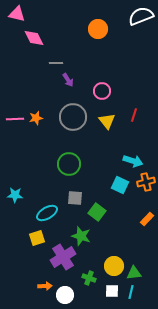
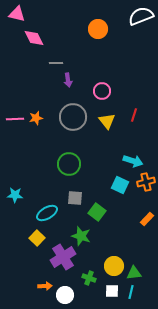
purple arrow: rotated 24 degrees clockwise
yellow square: rotated 28 degrees counterclockwise
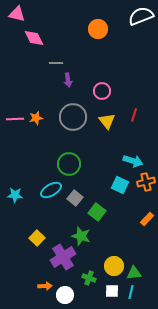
gray square: rotated 35 degrees clockwise
cyan ellipse: moved 4 px right, 23 px up
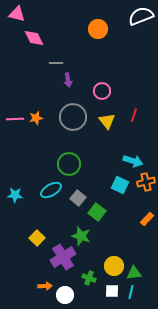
gray square: moved 3 px right
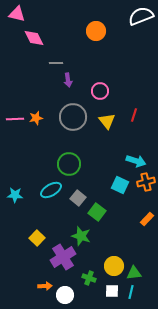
orange circle: moved 2 px left, 2 px down
pink circle: moved 2 px left
cyan arrow: moved 3 px right
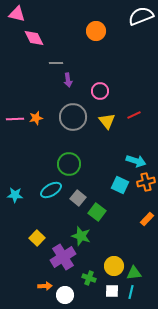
red line: rotated 48 degrees clockwise
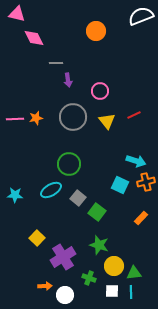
orange rectangle: moved 6 px left, 1 px up
green star: moved 18 px right, 9 px down
cyan line: rotated 16 degrees counterclockwise
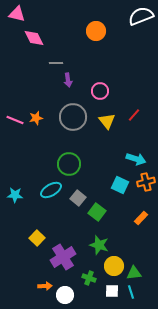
red line: rotated 24 degrees counterclockwise
pink line: moved 1 px down; rotated 24 degrees clockwise
cyan arrow: moved 2 px up
cyan line: rotated 16 degrees counterclockwise
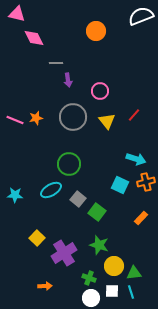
gray square: moved 1 px down
purple cross: moved 1 px right, 4 px up
white circle: moved 26 px right, 3 px down
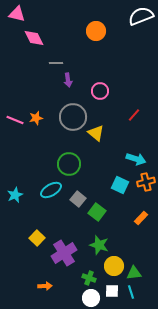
yellow triangle: moved 11 px left, 12 px down; rotated 12 degrees counterclockwise
cyan star: rotated 28 degrees counterclockwise
